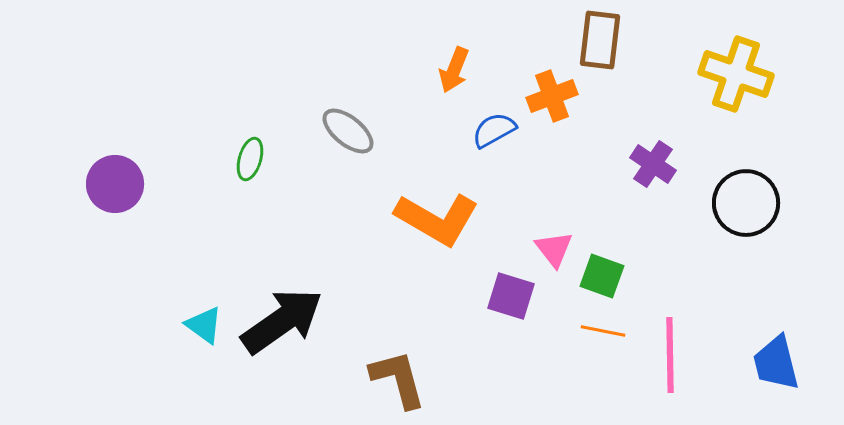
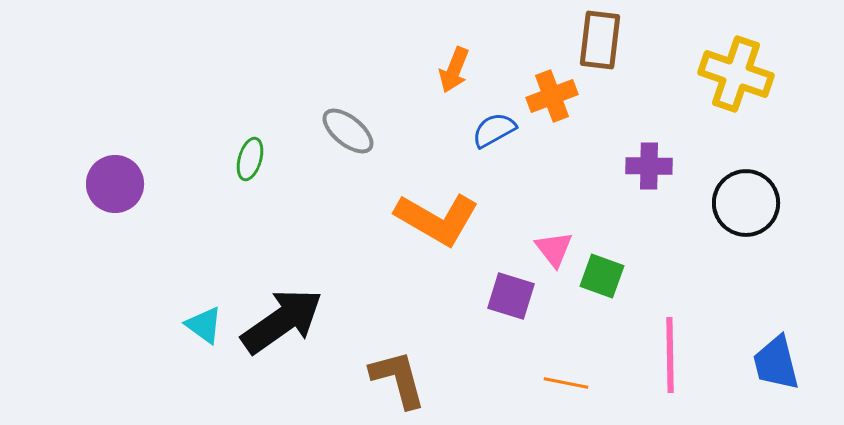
purple cross: moved 4 px left, 2 px down; rotated 33 degrees counterclockwise
orange line: moved 37 px left, 52 px down
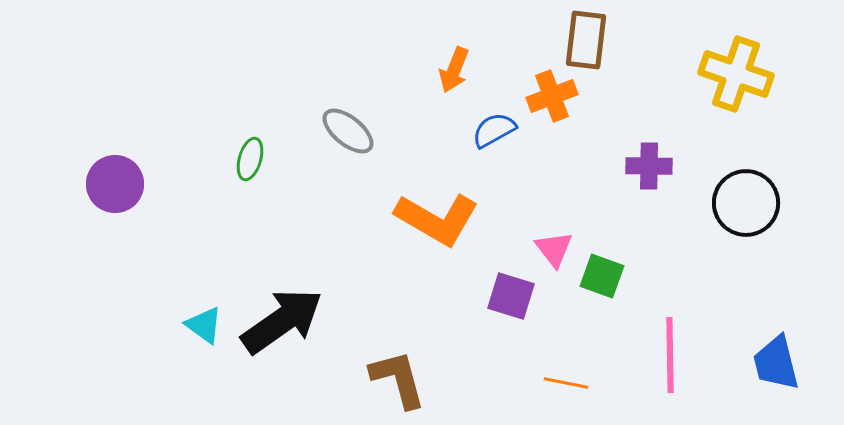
brown rectangle: moved 14 px left
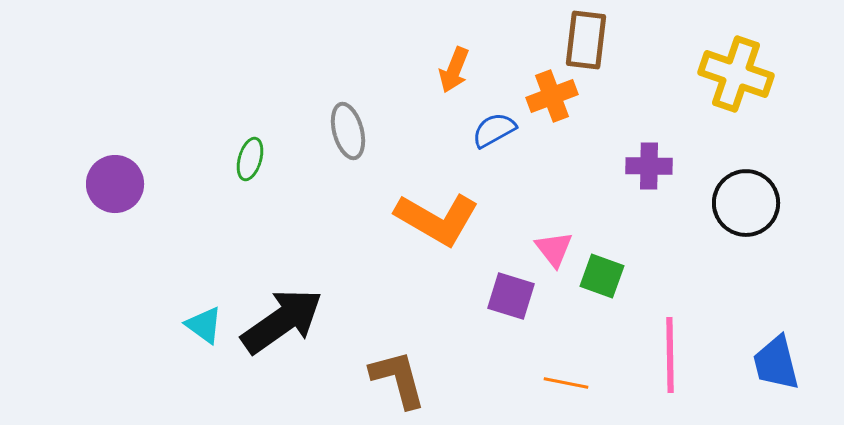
gray ellipse: rotated 36 degrees clockwise
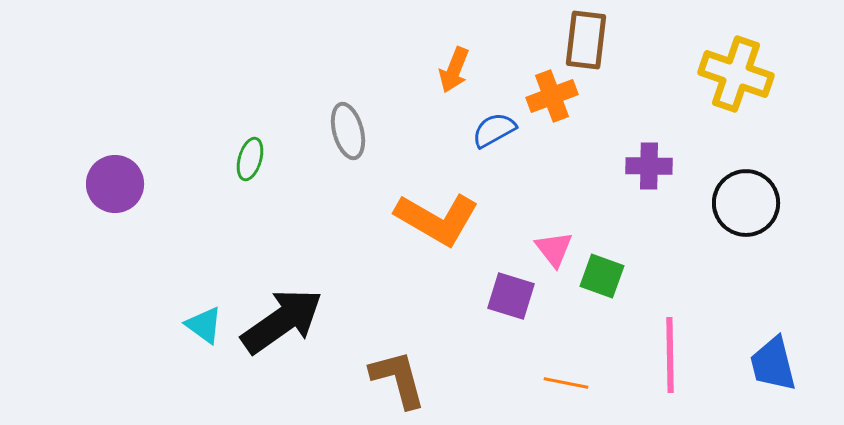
blue trapezoid: moved 3 px left, 1 px down
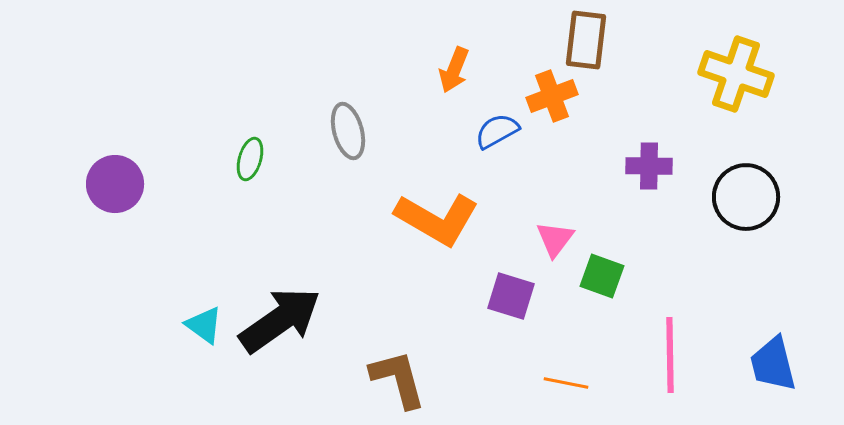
blue semicircle: moved 3 px right, 1 px down
black circle: moved 6 px up
pink triangle: moved 1 px right, 10 px up; rotated 15 degrees clockwise
black arrow: moved 2 px left, 1 px up
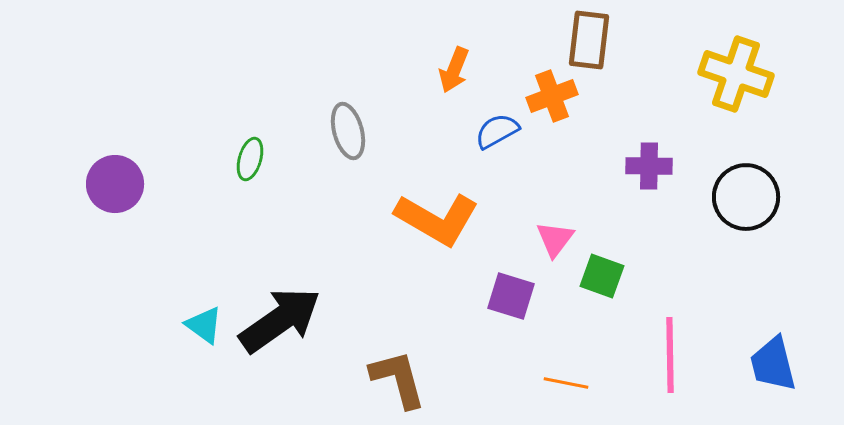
brown rectangle: moved 3 px right
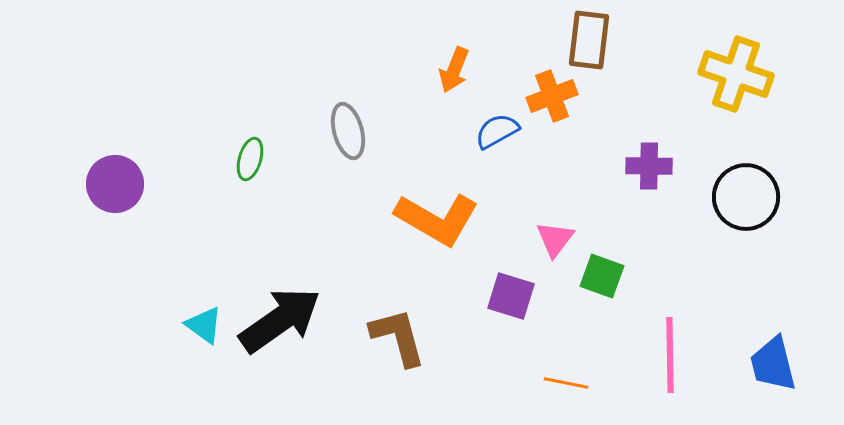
brown L-shape: moved 42 px up
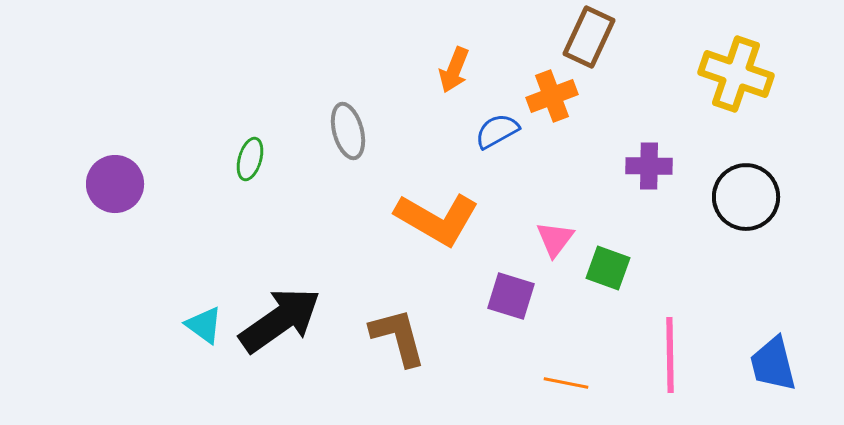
brown rectangle: moved 3 px up; rotated 18 degrees clockwise
green square: moved 6 px right, 8 px up
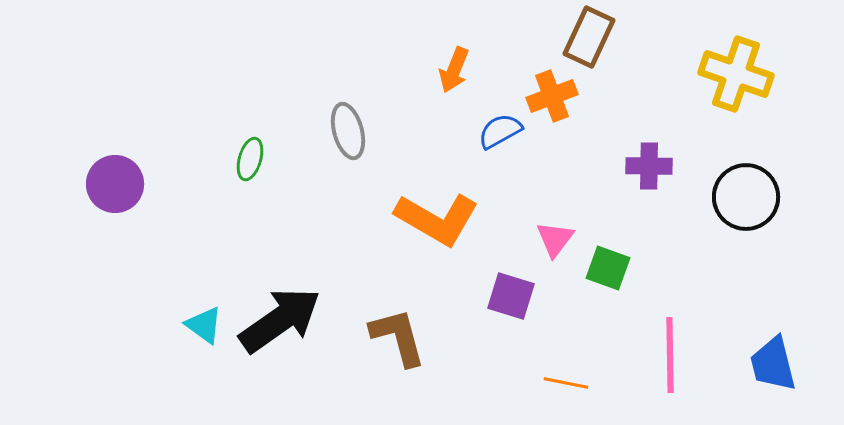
blue semicircle: moved 3 px right
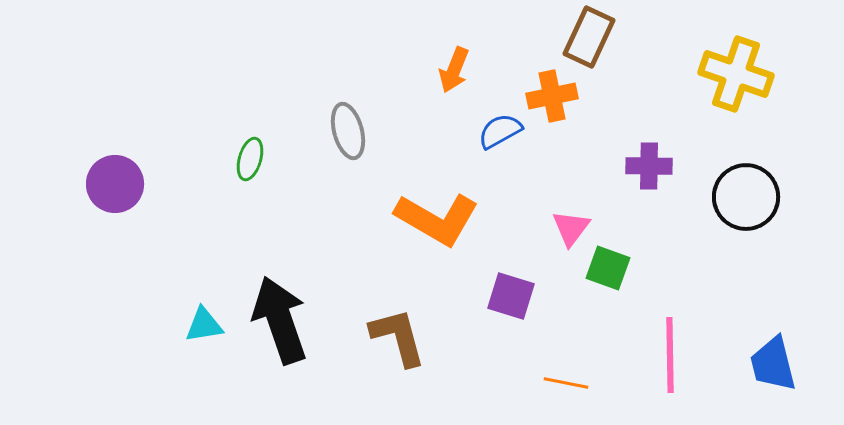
orange cross: rotated 9 degrees clockwise
pink triangle: moved 16 px right, 11 px up
black arrow: rotated 74 degrees counterclockwise
cyan triangle: rotated 45 degrees counterclockwise
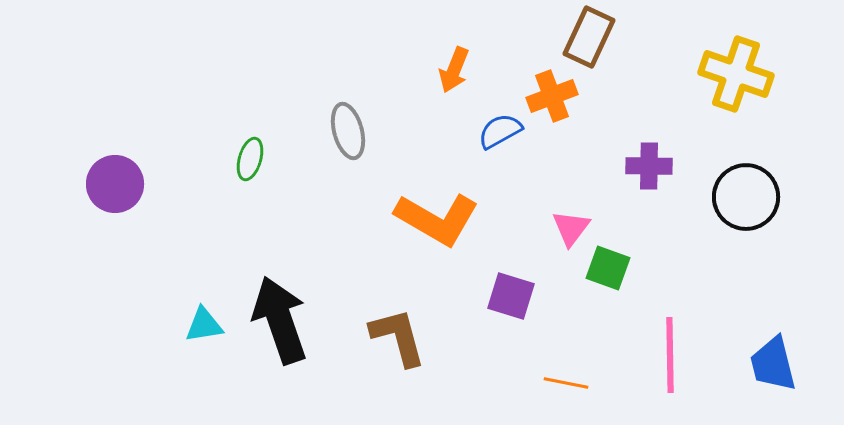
orange cross: rotated 9 degrees counterclockwise
